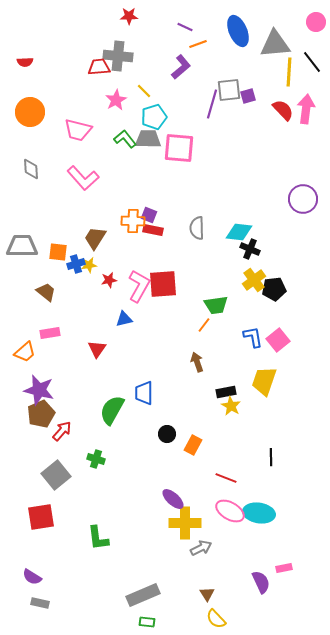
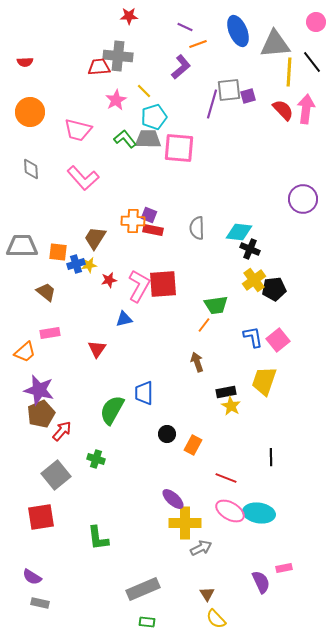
gray rectangle at (143, 595): moved 6 px up
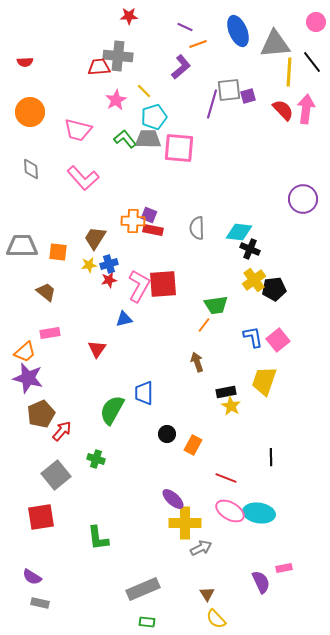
blue cross at (76, 264): moved 33 px right
purple star at (39, 390): moved 11 px left, 12 px up
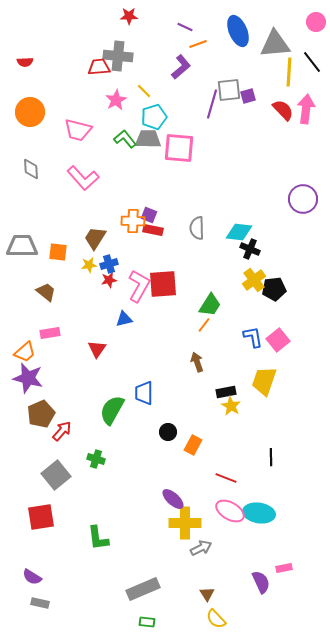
green trapezoid at (216, 305): moved 6 px left; rotated 50 degrees counterclockwise
black circle at (167, 434): moved 1 px right, 2 px up
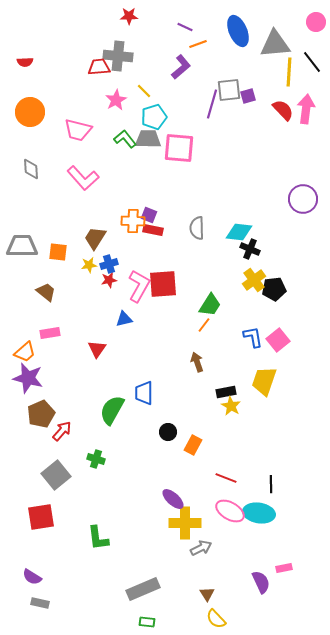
black line at (271, 457): moved 27 px down
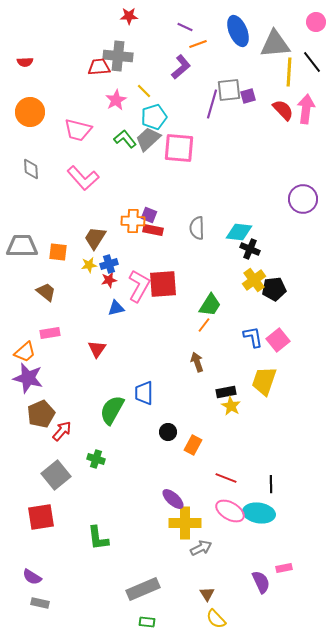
gray trapezoid at (148, 139): rotated 44 degrees counterclockwise
blue triangle at (124, 319): moved 8 px left, 11 px up
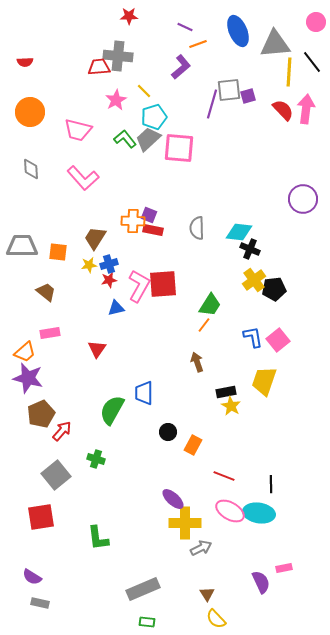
red line at (226, 478): moved 2 px left, 2 px up
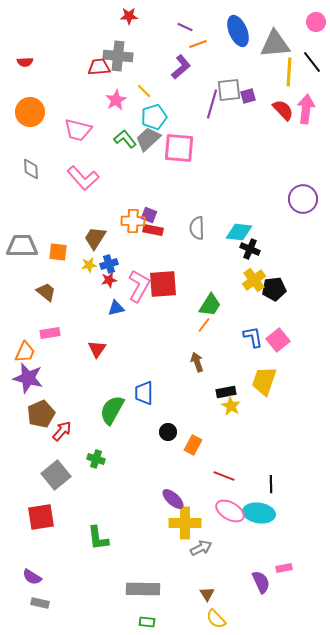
orange trapezoid at (25, 352): rotated 25 degrees counterclockwise
gray rectangle at (143, 589): rotated 24 degrees clockwise
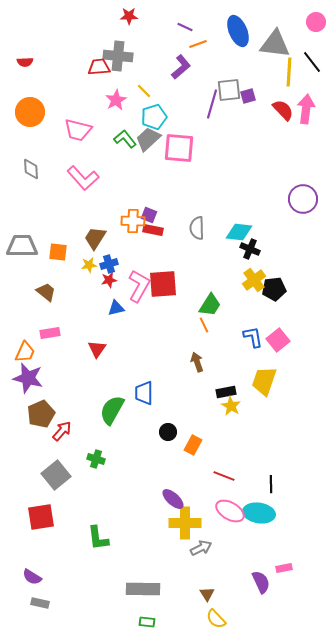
gray triangle at (275, 44): rotated 12 degrees clockwise
orange line at (204, 325): rotated 63 degrees counterclockwise
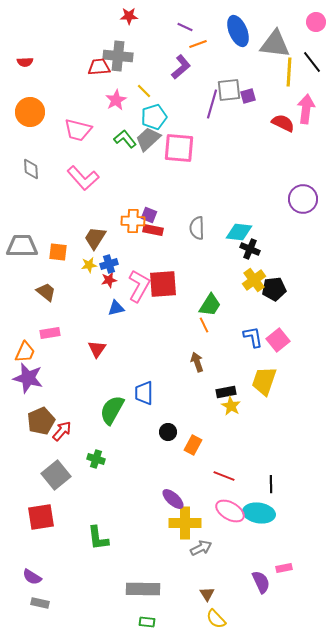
red semicircle at (283, 110): moved 13 px down; rotated 20 degrees counterclockwise
brown pentagon at (41, 414): moved 7 px down
